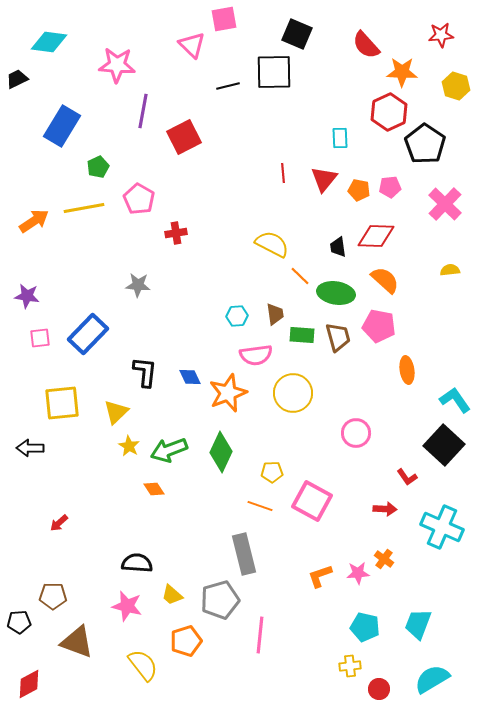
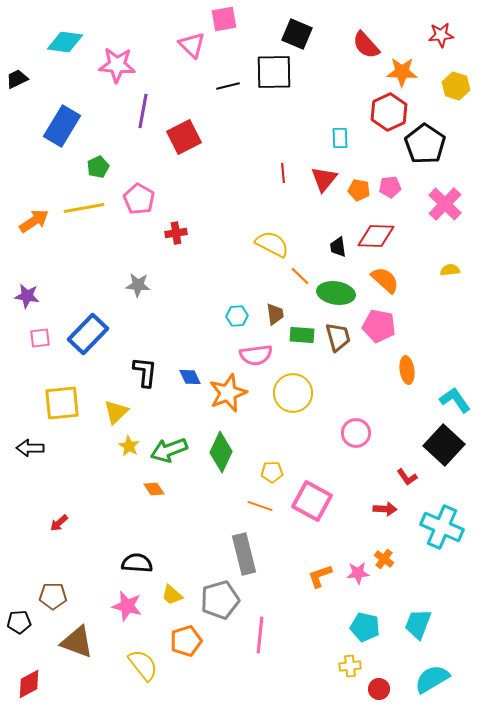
cyan diamond at (49, 42): moved 16 px right
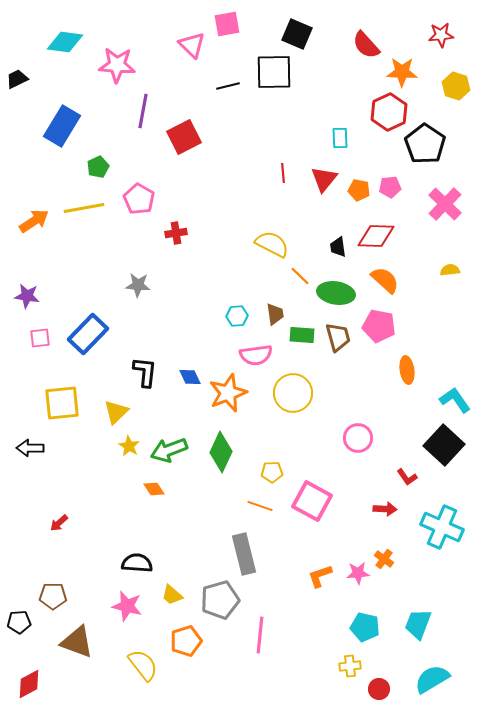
pink square at (224, 19): moved 3 px right, 5 px down
pink circle at (356, 433): moved 2 px right, 5 px down
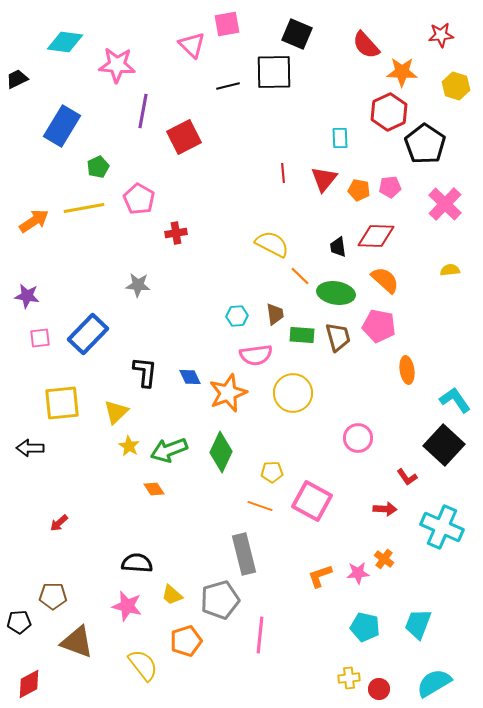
yellow cross at (350, 666): moved 1 px left, 12 px down
cyan semicircle at (432, 679): moved 2 px right, 4 px down
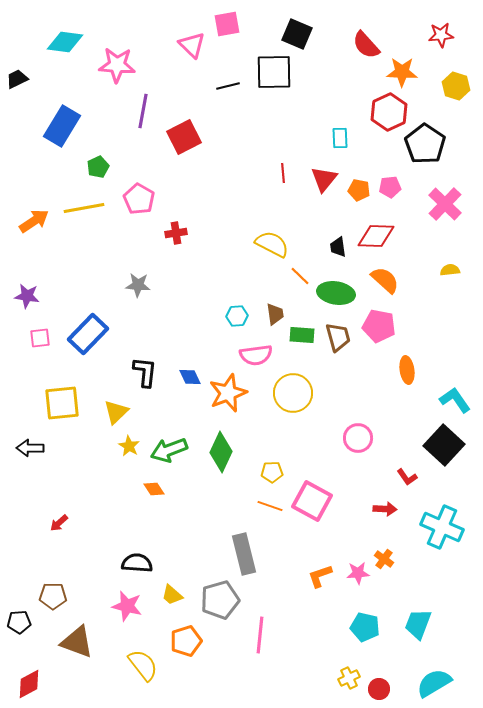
orange line at (260, 506): moved 10 px right
yellow cross at (349, 678): rotated 20 degrees counterclockwise
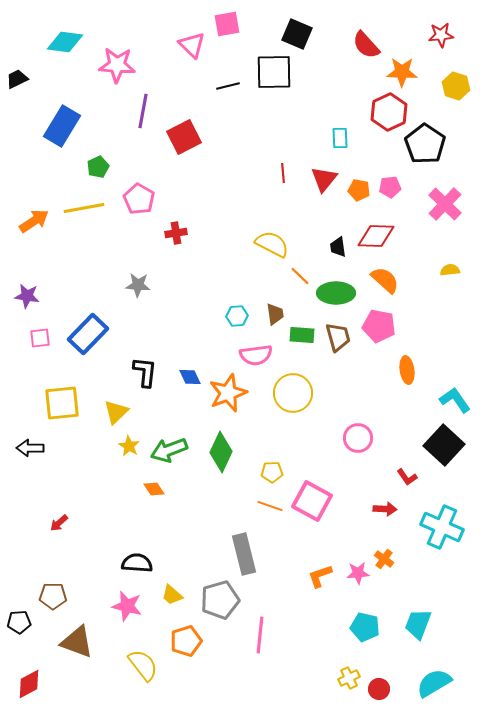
green ellipse at (336, 293): rotated 9 degrees counterclockwise
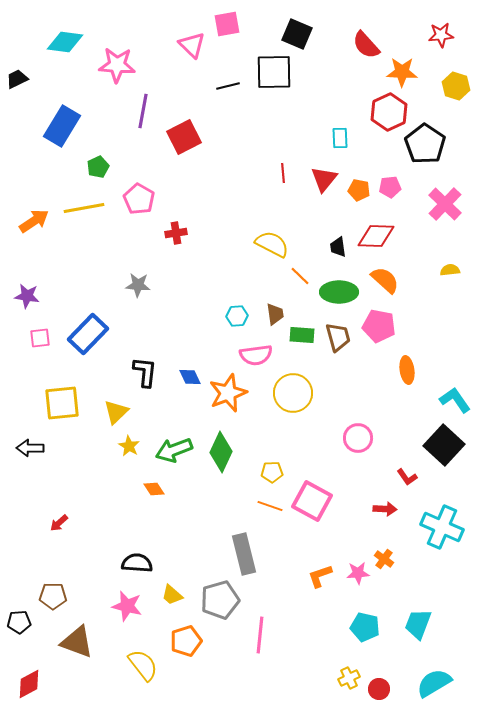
green ellipse at (336, 293): moved 3 px right, 1 px up
green arrow at (169, 450): moved 5 px right
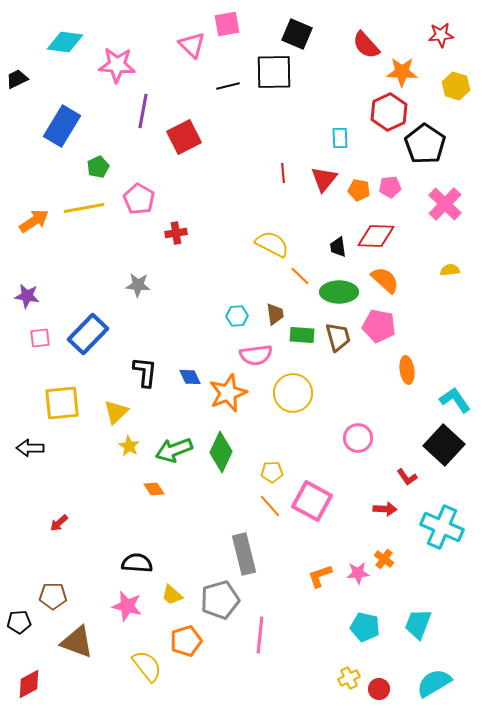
orange line at (270, 506): rotated 30 degrees clockwise
yellow semicircle at (143, 665): moved 4 px right, 1 px down
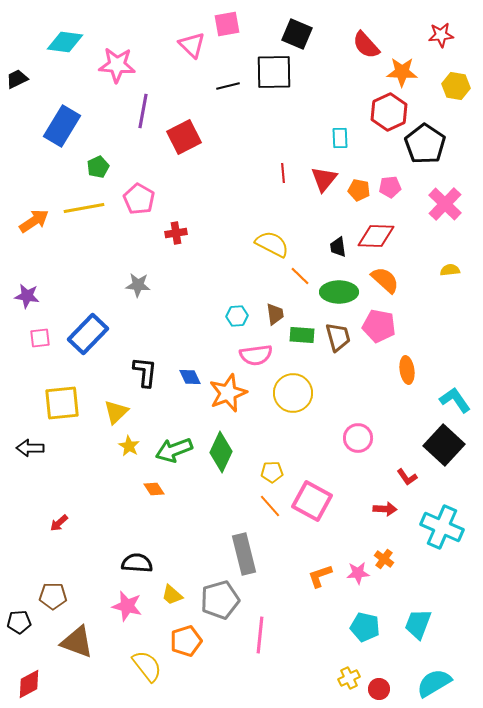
yellow hexagon at (456, 86): rotated 8 degrees counterclockwise
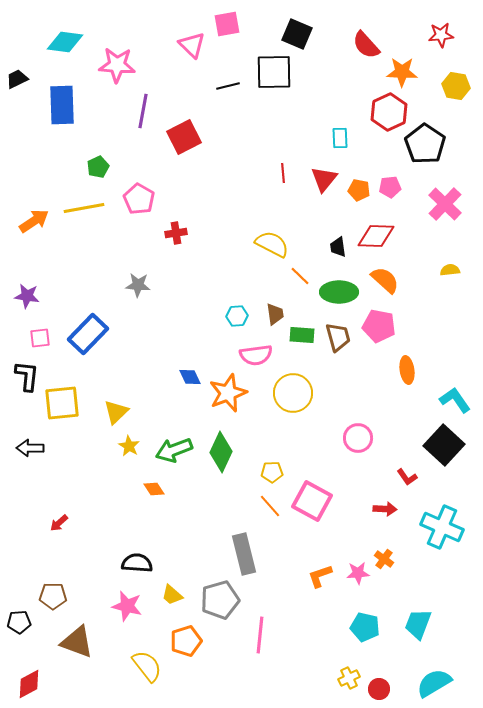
blue rectangle at (62, 126): moved 21 px up; rotated 33 degrees counterclockwise
black L-shape at (145, 372): moved 118 px left, 4 px down
